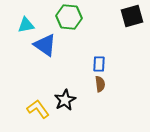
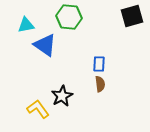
black star: moved 3 px left, 4 px up
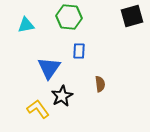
blue triangle: moved 4 px right, 23 px down; rotated 30 degrees clockwise
blue rectangle: moved 20 px left, 13 px up
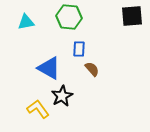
black square: rotated 10 degrees clockwise
cyan triangle: moved 3 px up
blue rectangle: moved 2 px up
blue triangle: rotated 35 degrees counterclockwise
brown semicircle: moved 8 px left, 15 px up; rotated 35 degrees counterclockwise
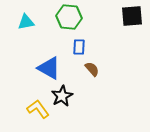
blue rectangle: moved 2 px up
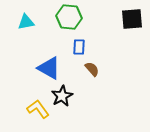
black square: moved 3 px down
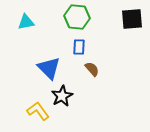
green hexagon: moved 8 px right
blue triangle: rotated 15 degrees clockwise
yellow L-shape: moved 2 px down
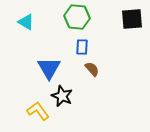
cyan triangle: rotated 42 degrees clockwise
blue rectangle: moved 3 px right
blue triangle: rotated 15 degrees clockwise
black star: rotated 20 degrees counterclockwise
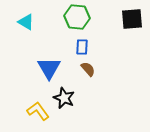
brown semicircle: moved 4 px left
black star: moved 2 px right, 2 px down
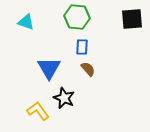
cyan triangle: rotated 12 degrees counterclockwise
